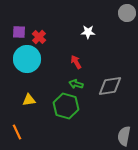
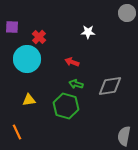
purple square: moved 7 px left, 5 px up
red arrow: moved 4 px left; rotated 40 degrees counterclockwise
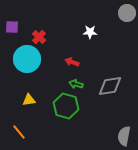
white star: moved 2 px right
orange line: moved 2 px right; rotated 14 degrees counterclockwise
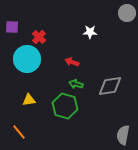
green hexagon: moved 1 px left
gray semicircle: moved 1 px left, 1 px up
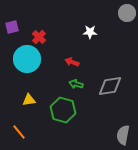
purple square: rotated 16 degrees counterclockwise
green hexagon: moved 2 px left, 4 px down
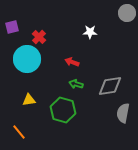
gray semicircle: moved 22 px up
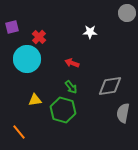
red arrow: moved 1 px down
green arrow: moved 5 px left, 3 px down; rotated 144 degrees counterclockwise
yellow triangle: moved 6 px right
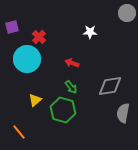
yellow triangle: rotated 32 degrees counterclockwise
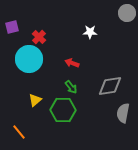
cyan circle: moved 2 px right
green hexagon: rotated 15 degrees counterclockwise
